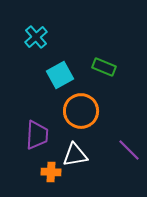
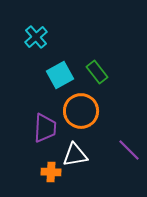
green rectangle: moved 7 px left, 5 px down; rotated 30 degrees clockwise
purple trapezoid: moved 8 px right, 7 px up
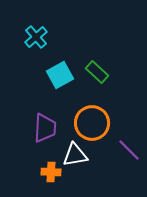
green rectangle: rotated 10 degrees counterclockwise
orange circle: moved 11 px right, 12 px down
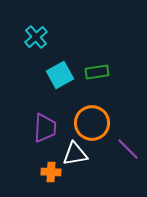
green rectangle: rotated 50 degrees counterclockwise
purple line: moved 1 px left, 1 px up
white triangle: moved 1 px up
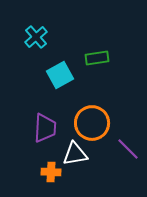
green rectangle: moved 14 px up
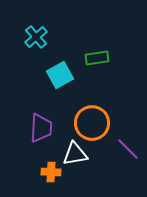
purple trapezoid: moved 4 px left
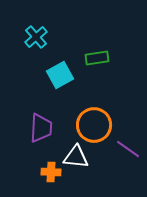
orange circle: moved 2 px right, 2 px down
purple line: rotated 10 degrees counterclockwise
white triangle: moved 1 px right, 3 px down; rotated 16 degrees clockwise
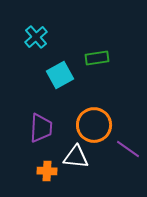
orange cross: moved 4 px left, 1 px up
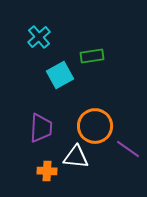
cyan cross: moved 3 px right
green rectangle: moved 5 px left, 2 px up
orange circle: moved 1 px right, 1 px down
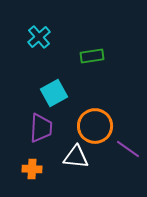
cyan square: moved 6 px left, 18 px down
orange cross: moved 15 px left, 2 px up
